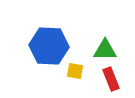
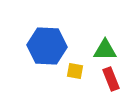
blue hexagon: moved 2 px left
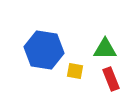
blue hexagon: moved 3 px left, 4 px down; rotated 6 degrees clockwise
green triangle: moved 1 px up
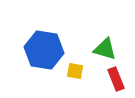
green triangle: rotated 15 degrees clockwise
red rectangle: moved 5 px right
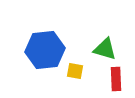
blue hexagon: moved 1 px right; rotated 15 degrees counterclockwise
red rectangle: rotated 20 degrees clockwise
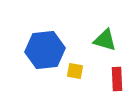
green triangle: moved 9 px up
red rectangle: moved 1 px right
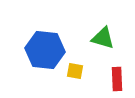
green triangle: moved 2 px left, 2 px up
blue hexagon: rotated 12 degrees clockwise
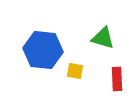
blue hexagon: moved 2 px left
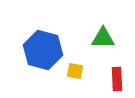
green triangle: rotated 15 degrees counterclockwise
blue hexagon: rotated 9 degrees clockwise
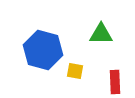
green triangle: moved 2 px left, 4 px up
red rectangle: moved 2 px left, 3 px down
